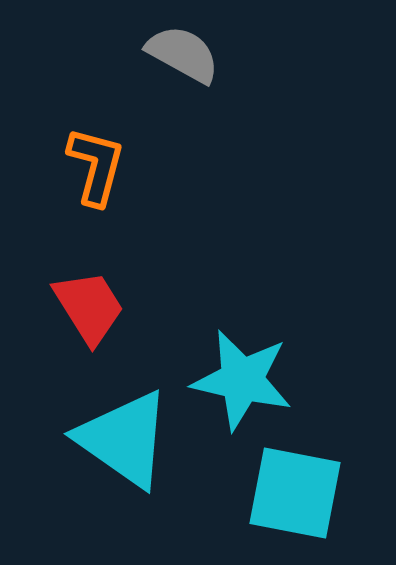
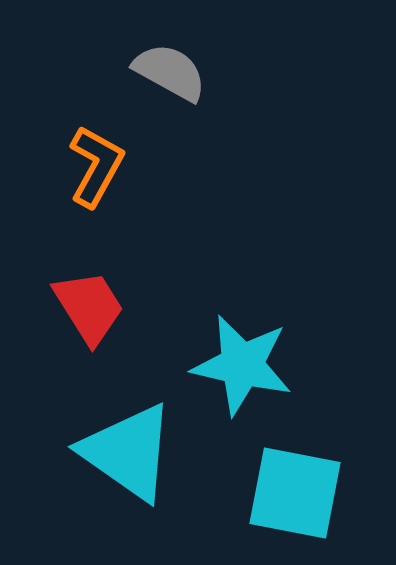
gray semicircle: moved 13 px left, 18 px down
orange L-shape: rotated 14 degrees clockwise
cyan star: moved 15 px up
cyan triangle: moved 4 px right, 13 px down
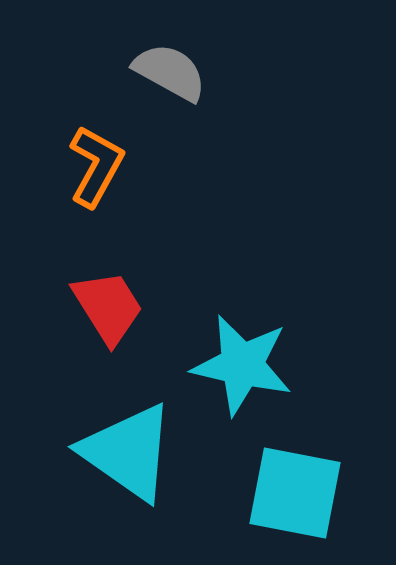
red trapezoid: moved 19 px right
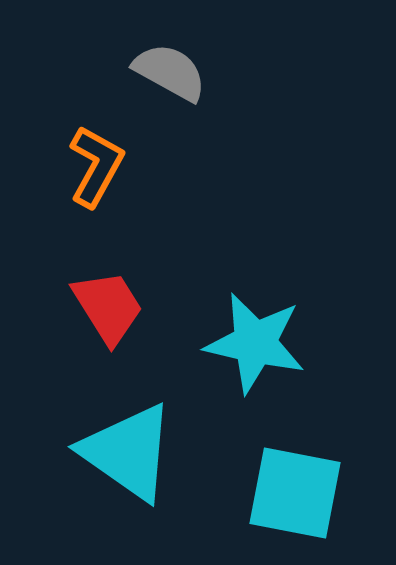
cyan star: moved 13 px right, 22 px up
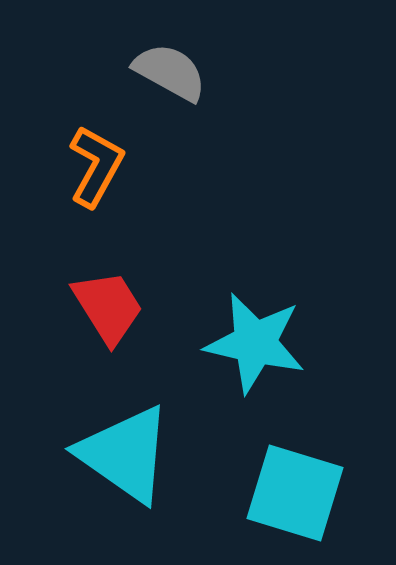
cyan triangle: moved 3 px left, 2 px down
cyan square: rotated 6 degrees clockwise
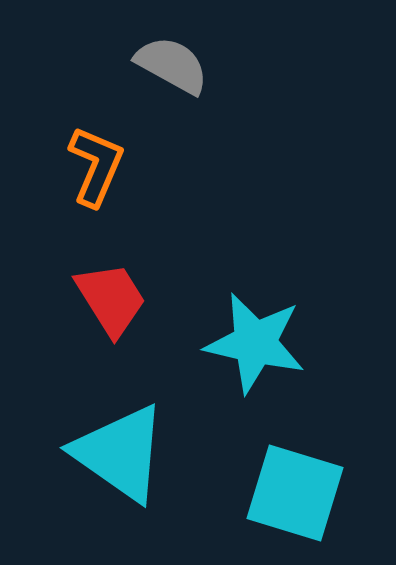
gray semicircle: moved 2 px right, 7 px up
orange L-shape: rotated 6 degrees counterclockwise
red trapezoid: moved 3 px right, 8 px up
cyan triangle: moved 5 px left, 1 px up
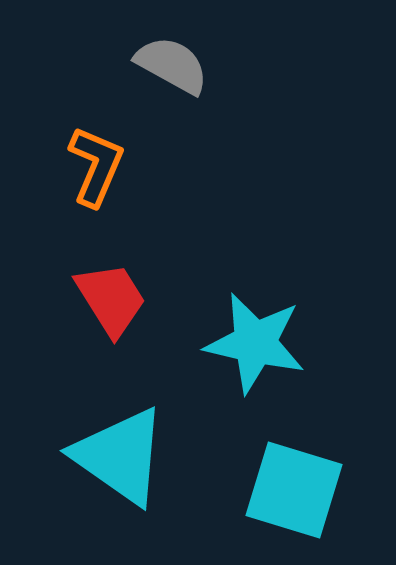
cyan triangle: moved 3 px down
cyan square: moved 1 px left, 3 px up
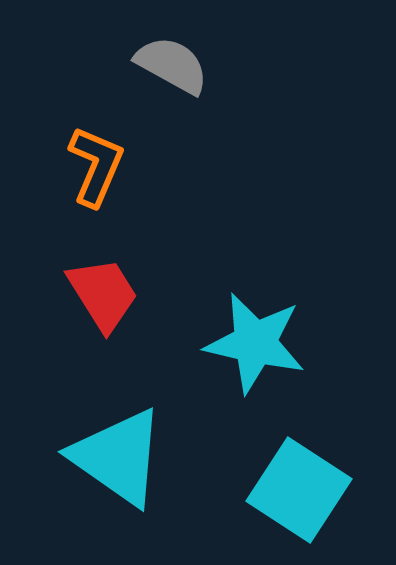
red trapezoid: moved 8 px left, 5 px up
cyan triangle: moved 2 px left, 1 px down
cyan square: moved 5 px right; rotated 16 degrees clockwise
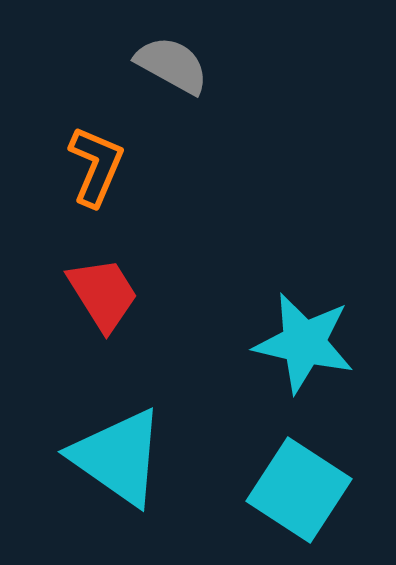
cyan star: moved 49 px right
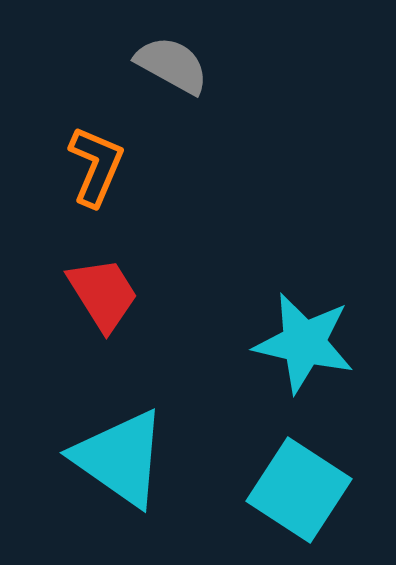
cyan triangle: moved 2 px right, 1 px down
